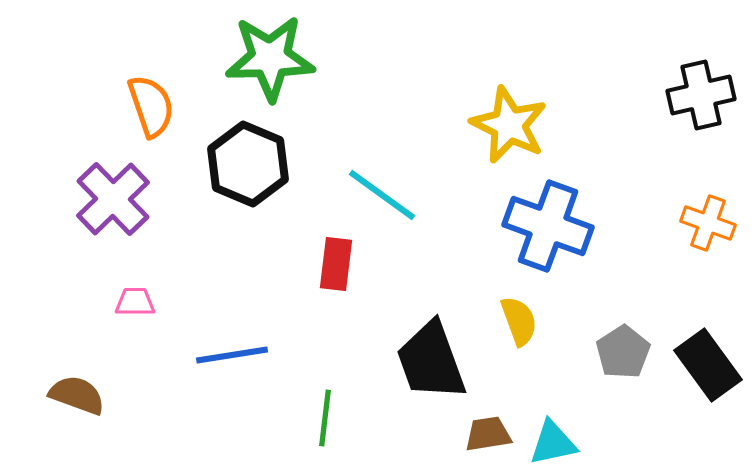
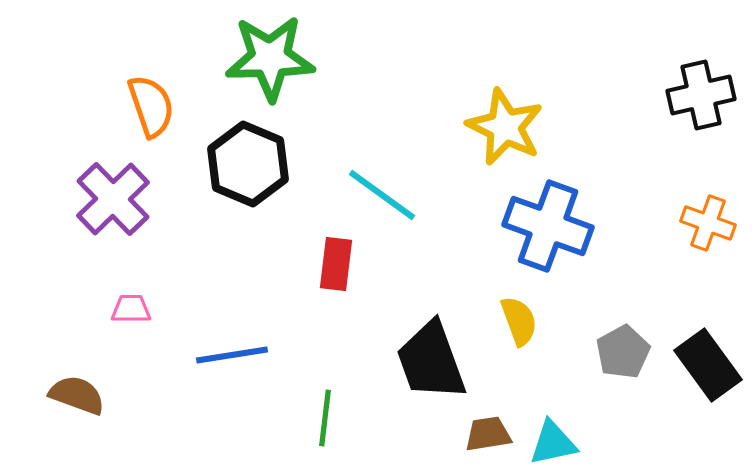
yellow star: moved 4 px left, 2 px down
pink trapezoid: moved 4 px left, 7 px down
gray pentagon: rotated 4 degrees clockwise
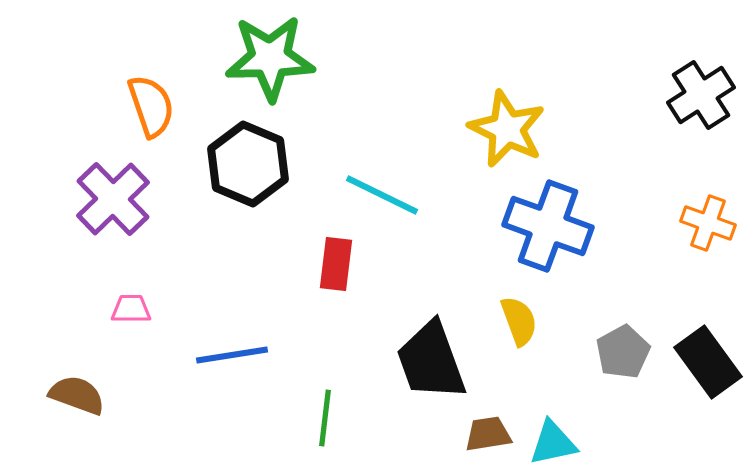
black cross: rotated 20 degrees counterclockwise
yellow star: moved 2 px right, 2 px down
cyan line: rotated 10 degrees counterclockwise
black rectangle: moved 3 px up
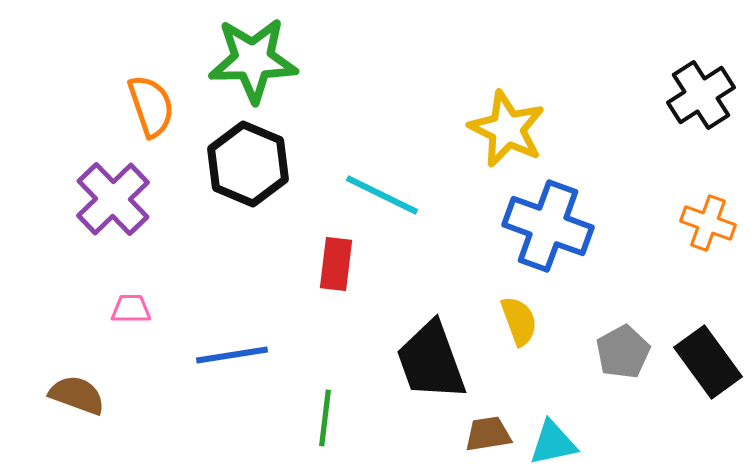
green star: moved 17 px left, 2 px down
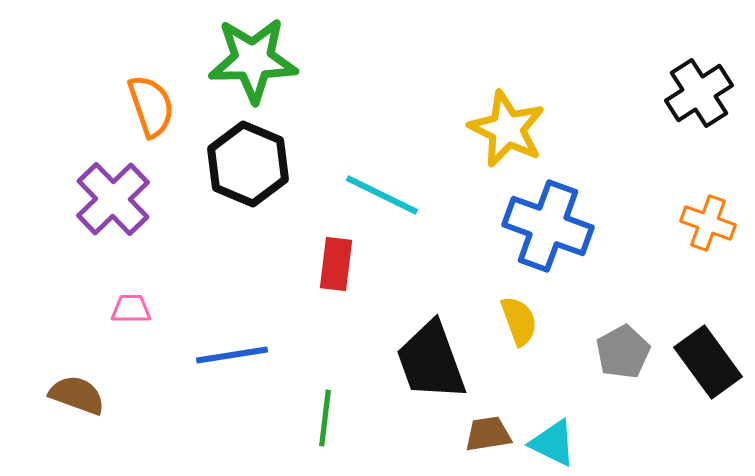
black cross: moved 2 px left, 2 px up
cyan triangle: rotated 38 degrees clockwise
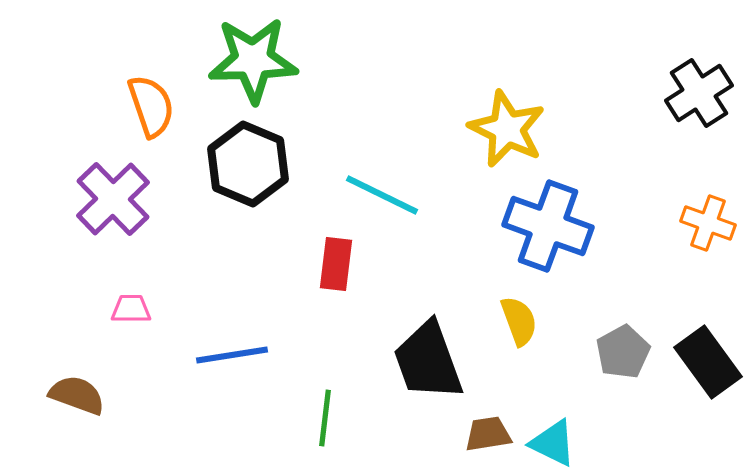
black trapezoid: moved 3 px left
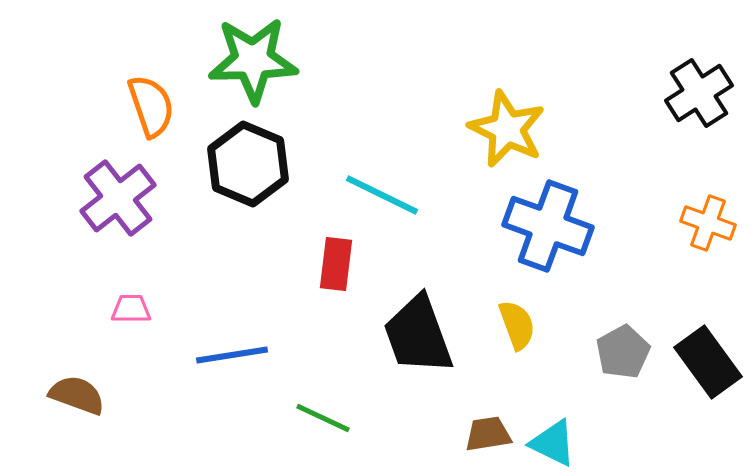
purple cross: moved 5 px right, 1 px up; rotated 6 degrees clockwise
yellow semicircle: moved 2 px left, 4 px down
black trapezoid: moved 10 px left, 26 px up
green line: moved 2 px left; rotated 72 degrees counterclockwise
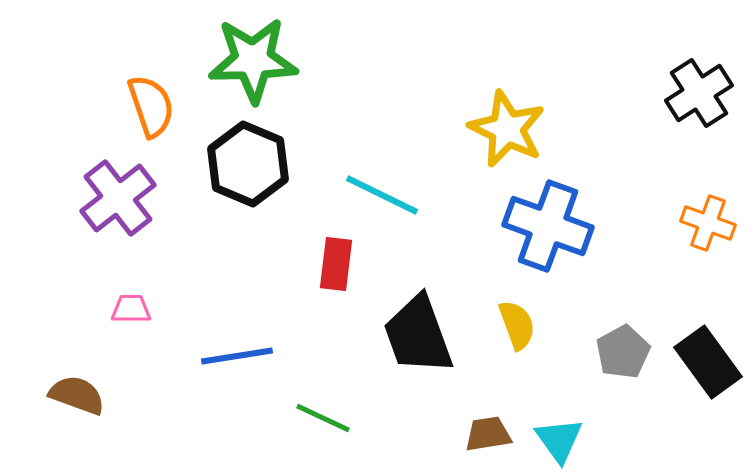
blue line: moved 5 px right, 1 px down
cyan triangle: moved 6 px right, 3 px up; rotated 28 degrees clockwise
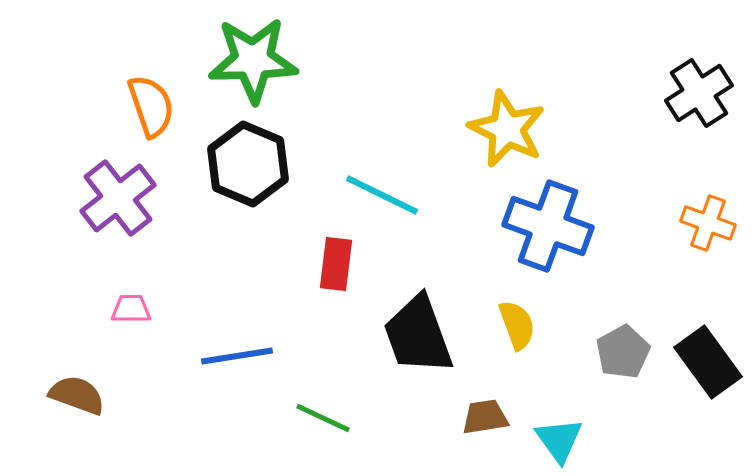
brown trapezoid: moved 3 px left, 17 px up
